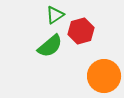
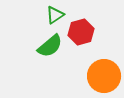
red hexagon: moved 1 px down
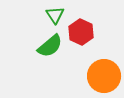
green triangle: rotated 30 degrees counterclockwise
red hexagon: rotated 20 degrees counterclockwise
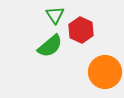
red hexagon: moved 2 px up
orange circle: moved 1 px right, 4 px up
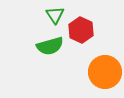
green semicircle: rotated 24 degrees clockwise
